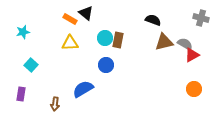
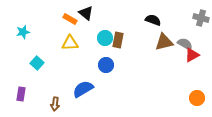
cyan square: moved 6 px right, 2 px up
orange circle: moved 3 px right, 9 px down
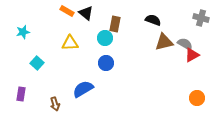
orange rectangle: moved 3 px left, 8 px up
brown rectangle: moved 3 px left, 16 px up
blue circle: moved 2 px up
brown arrow: rotated 24 degrees counterclockwise
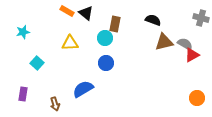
purple rectangle: moved 2 px right
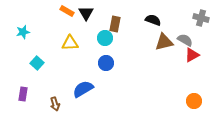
black triangle: rotated 21 degrees clockwise
gray semicircle: moved 4 px up
orange circle: moved 3 px left, 3 px down
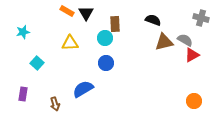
brown rectangle: rotated 14 degrees counterclockwise
